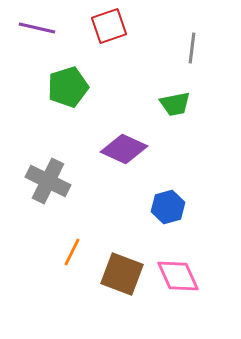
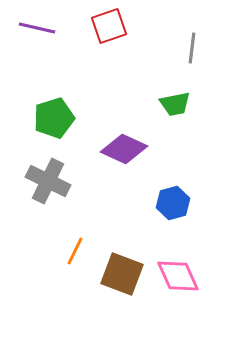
green pentagon: moved 14 px left, 31 px down
blue hexagon: moved 5 px right, 4 px up
orange line: moved 3 px right, 1 px up
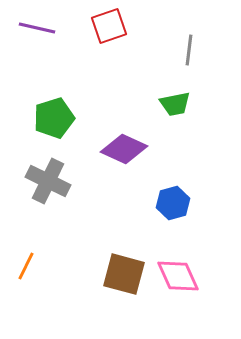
gray line: moved 3 px left, 2 px down
orange line: moved 49 px left, 15 px down
brown square: moved 2 px right; rotated 6 degrees counterclockwise
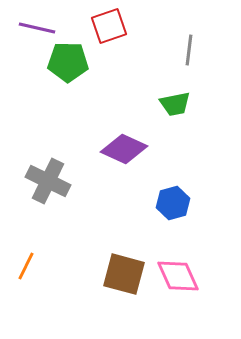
green pentagon: moved 14 px right, 56 px up; rotated 18 degrees clockwise
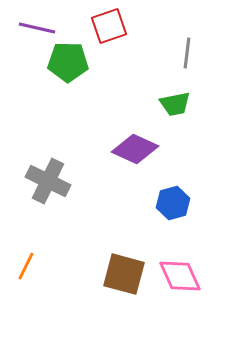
gray line: moved 2 px left, 3 px down
purple diamond: moved 11 px right
pink diamond: moved 2 px right
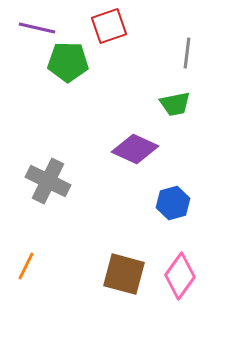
pink diamond: rotated 60 degrees clockwise
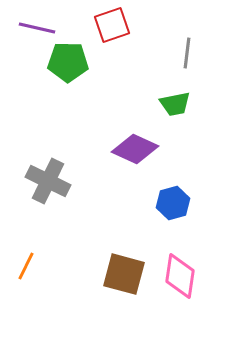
red square: moved 3 px right, 1 px up
pink diamond: rotated 27 degrees counterclockwise
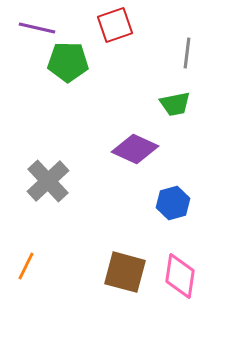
red square: moved 3 px right
gray cross: rotated 21 degrees clockwise
brown square: moved 1 px right, 2 px up
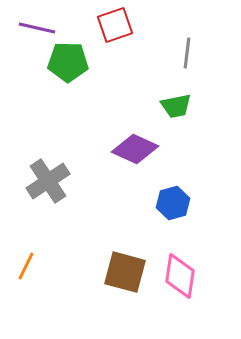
green trapezoid: moved 1 px right, 2 px down
gray cross: rotated 9 degrees clockwise
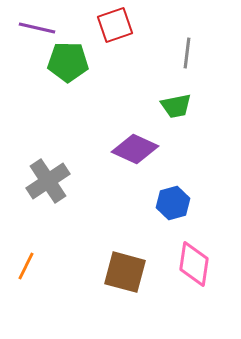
pink diamond: moved 14 px right, 12 px up
